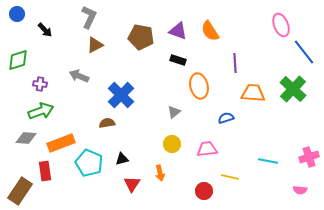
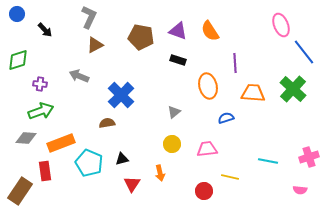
orange ellipse: moved 9 px right
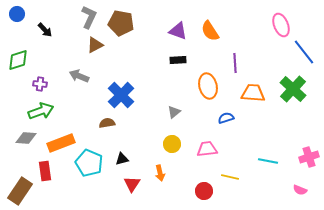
brown pentagon: moved 20 px left, 14 px up
black rectangle: rotated 21 degrees counterclockwise
pink semicircle: rotated 16 degrees clockwise
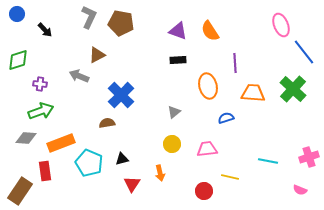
brown triangle: moved 2 px right, 10 px down
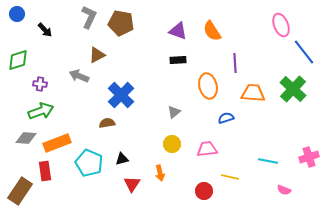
orange semicircle: moved 2 px right
orange rectangle: moved 4 px left
pink semicircle: moved 16 px left
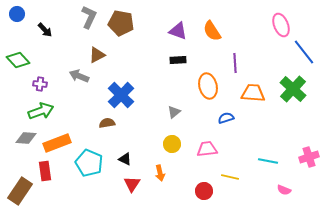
green diamond: rotated 65 degrees clockwise
black triangle: moved 3 px right; rotated 40 degrees clockwise
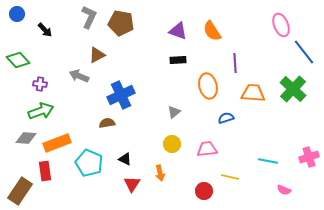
blue cross: rotated 20 degrees clockwise
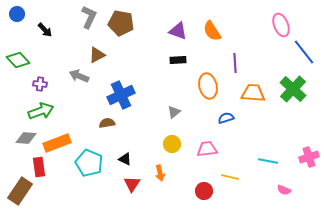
red rectangle: moved 6 px left, 4 px up
